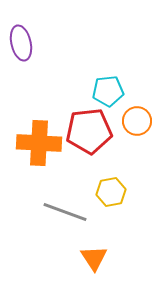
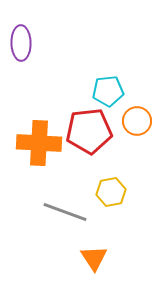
purple ellipse: rotated 12 degrees clockwise
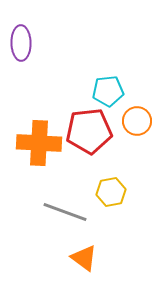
orange triangle: moved 10 px left; rotated 20 degrees counterclockwise
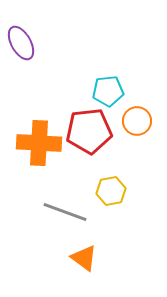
purple ellipse: rotated 28 degrees counterclockwise
yellow hexagon: moved 1 px up
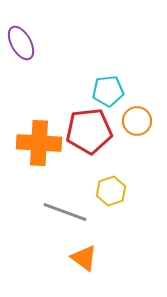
yellow hexagon: rotated 8 degrees counterclockwise
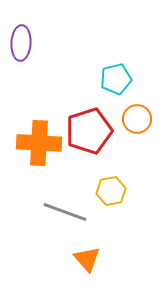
purple ellipse: rotated 32 degrees clockwise
cyan pentagon: moved 8 px right, 12 px up; rotated 8 degrees counterclockwise
orange circle: moved 2 px up
red pentagon: rotated 12 degrees counterclockwise
yellow hexagon: rotated 8 degrees clockwise
orange triangle: moved 3 px right, 1 px down; rotated 12 degrees clockwise
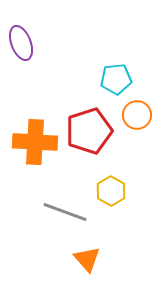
purple ellipse: rotated 24 degrees counterclockwise
cyan pentagon: rotated 8 degrees clockwise
orange circle: moved 4 px up
orange cross: moved 4 px left, 1 px up
yellow hexagon: rotated 20 degrees counterclockwise
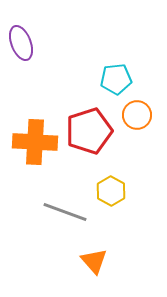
orange triangle: moved 7 px right, 2 px down
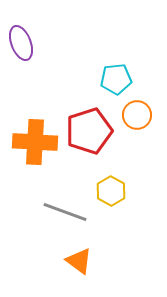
orange triangle: moved 15 px left; rotated 12 degrees counterclockwise
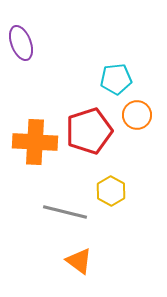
gray line: rotated 6 degrees counterclockwise
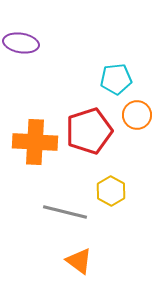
purple ellipse: rotated 60 degrees counterclockwise
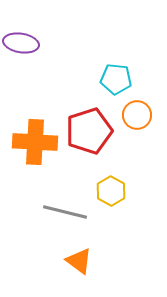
cyan pentagon: rotated 12 degrees clockwise
